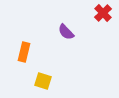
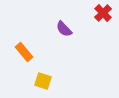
purple semicircle: moved 2 px left, 3 px up
orange rectangle: rotated 54 degrees counterclockwise
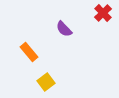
orange rectangle: moved 5 px right
yellow square: moved 3 px right, 1 px down; rotated 36 degrees clockwise
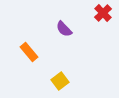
yellow square: moved 14 px right, 1 px up
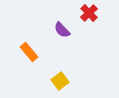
red cross: moved 14 px left
purple semicircle: moved 2 px left, 1 px down
